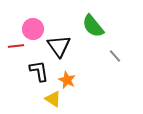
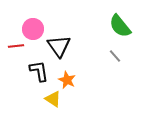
green semicircle: moved 27 px right
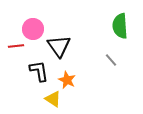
green semicircle: rotated 35 degrees clockwise
gray line: moved 4 px left, 4 px down
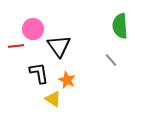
black L-shape: moved 2 px down
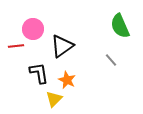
green semicircle: rotated 20 degrees counterclockwise
black triangle: moved 3 px right; rotated 30 degrees clockwise
yellow triangle: moved 1 px right; rotated 42 degrees clockwise
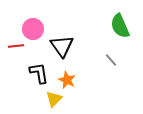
black triangle: rotated 30 degrees counterclockwise
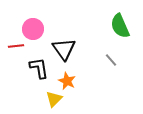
black triangle: moved 2 px right, 3 px down
black L-shape: moved 5 px up
orange star: moved 1 px down
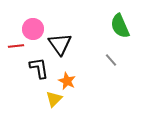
black triangle: moved 4 px left, 5 px up
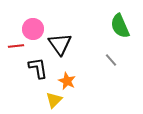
black L-shape: moved 1 px left
yellow triangle: moved 1 px down
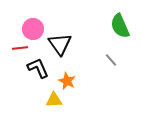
red line: moved 4 px right, 2 px down
black L-shape: rotated 15 degrees counterclockwise
yellow triangle: rotated 42 degrees clockwise
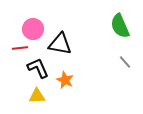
black triangle: rotated 45 degrees counterclockwise
gray line: moved 14 px right, 2 px down
orange star: moved 2 px left, 1 px up
yellow triangle: moved 17 px left, 4 px up
